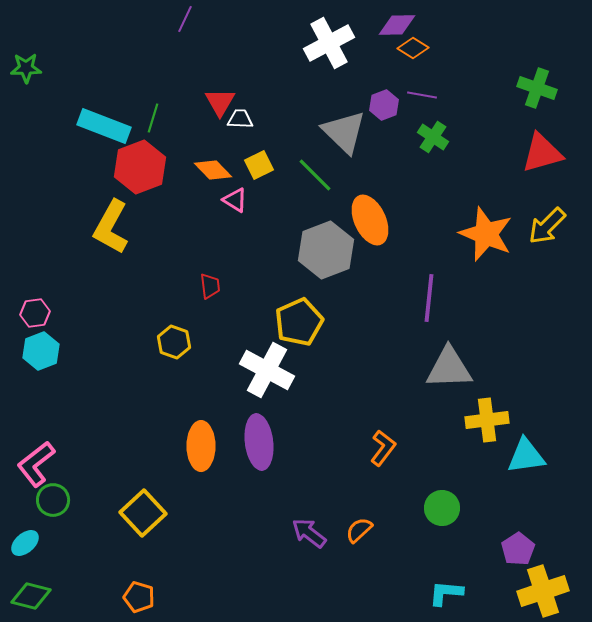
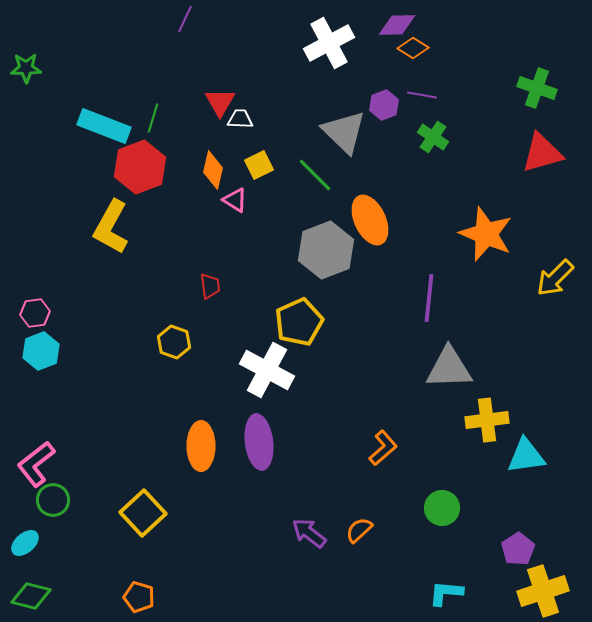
orange diamond at (213, 170): rotated 57 degrees clockwise
yellow arrow at (547, 226): moved 8 px right, 52 px down
orange L-shape at (383, 448): rotated 12 degrees clockwise
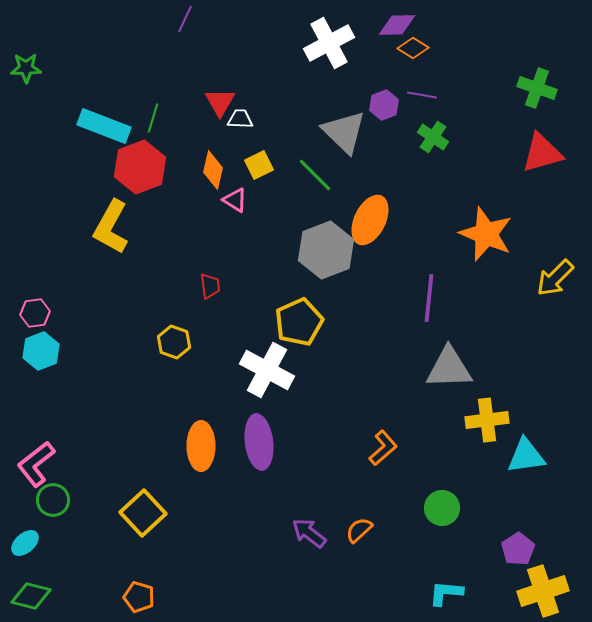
orange ellipse at (370, 220): rotated 51 degrees clockwise
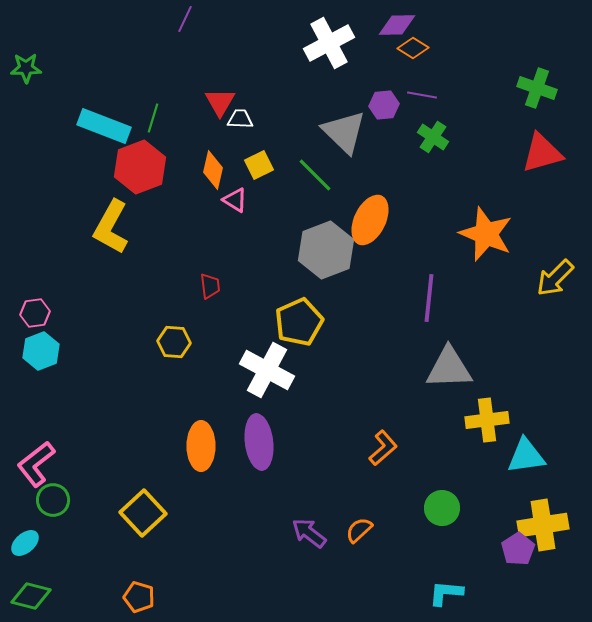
purple hexagon at (384, 105): rotated 16 degrees clockwise
yellow hexagon at (174, 342): rotated 16 degrees counterclockwise
yellow cross at (543, 591): moved 66 px up; rotated 9 degrees clockwise
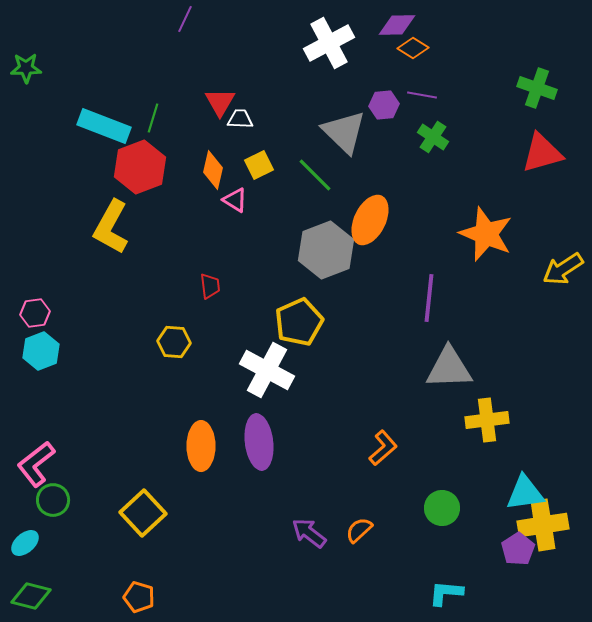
yellow arrow at (555, 278): moved 8 px right, 9 px up; rotated 12 degrees clockwise
cyan triangle at (526, 456): moved 1 px left, 37 px down
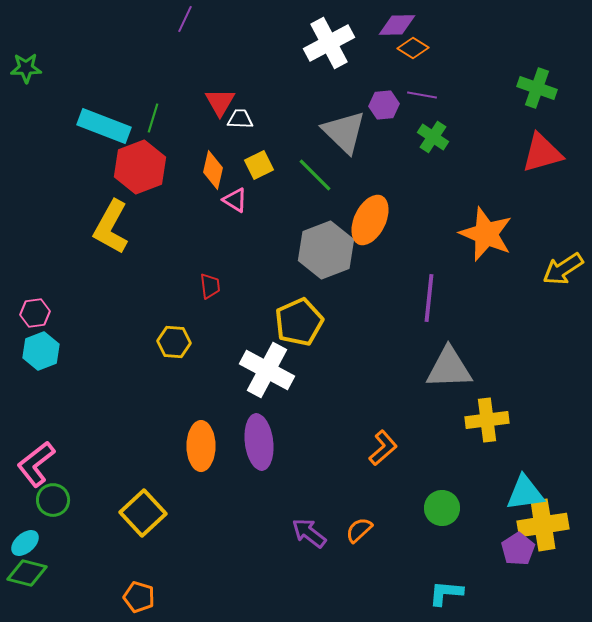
green diamond at (31, 596): moved 4 px left, 23 px up
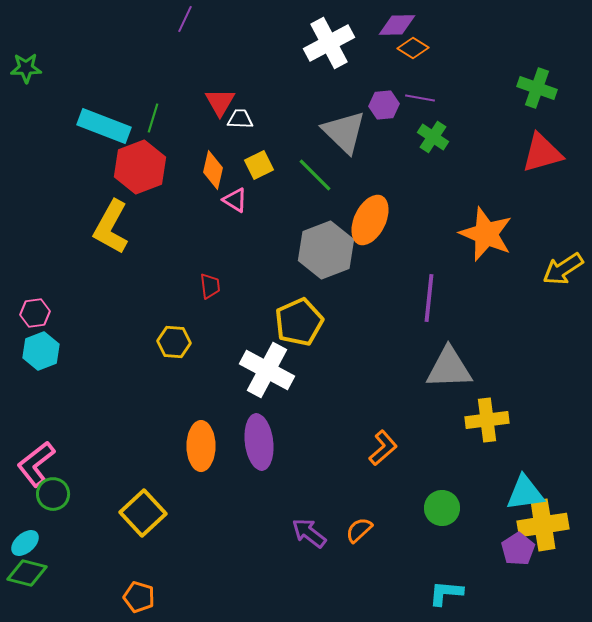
purple line at (422, 95): moved 2 px left, 3 px down
green circle at (53, 500): moved 6 px up
